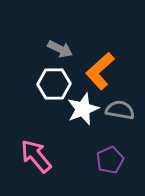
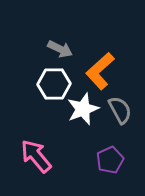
gray semicircle: rotated 52 degrees clockwise
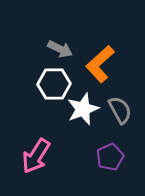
orange L-shape: moved 7 px up
pink arrow: rotated 108 degrees counterclockwise
purple pentagon: moved 3 px up
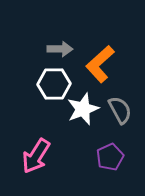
gray arrow: rotated 25 degrees counterclockwise
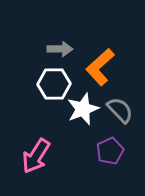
orange L-shape: moved 3 px down
gray semicircle: rotated 16 degrees counterclockwise
purple pentagon: moved 6 px up
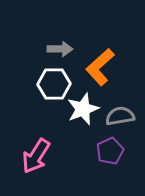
gray semicircle: moved 6 px down; rotated 56 degrees counterclockwise
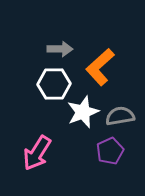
white star: moved 3 px down
pink arrow: moved 1 px right, 3 px up
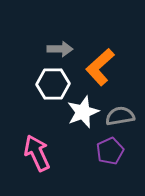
white hexagon: moved 1 px left
pink arrow: rotated 123 degrees clockwise
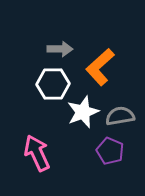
purple pentagon: rotated 24 degrees counterclockwise
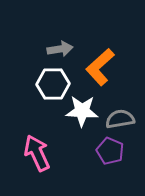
gray arrow: rotated 10 degrees counterclockwise
white star: moved 1 px left, 1 px up; rotated 24 degrees clockwise
gray semicircle: moved 3 px down
